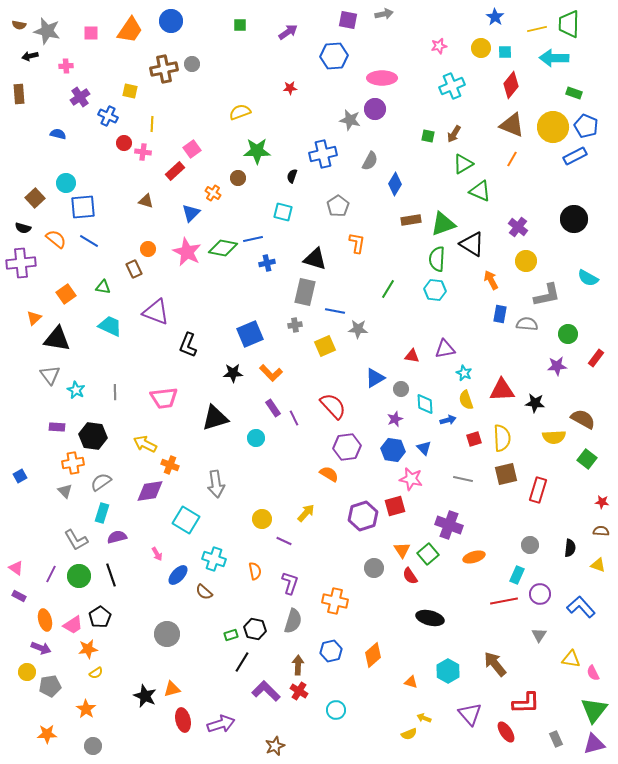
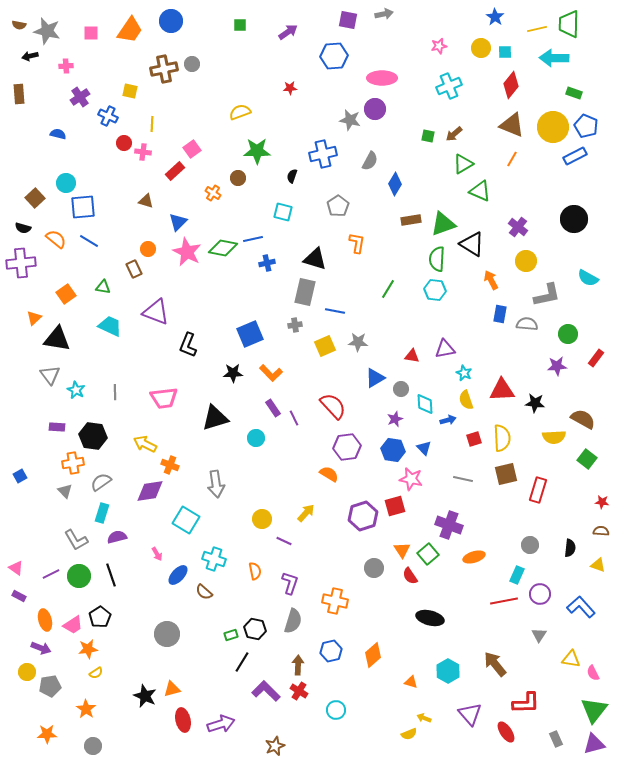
cyan cross at (452, 86): moved 3 px left
brown arrow at (454, 134): rotated 18 degrees clockwise
blue triangle at (191, 213): moved 13 px left, 9 px down
gray star at (358, 329): moved 13 px down
purple line at (51, 574): rotated 36 degrees clockwise
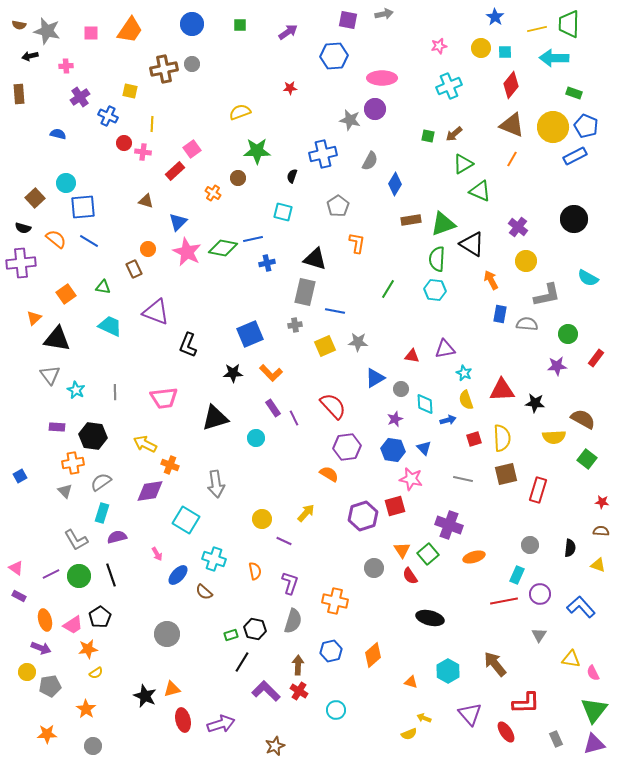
blue circle at (171, 21): moved 21 px right, 3 px down
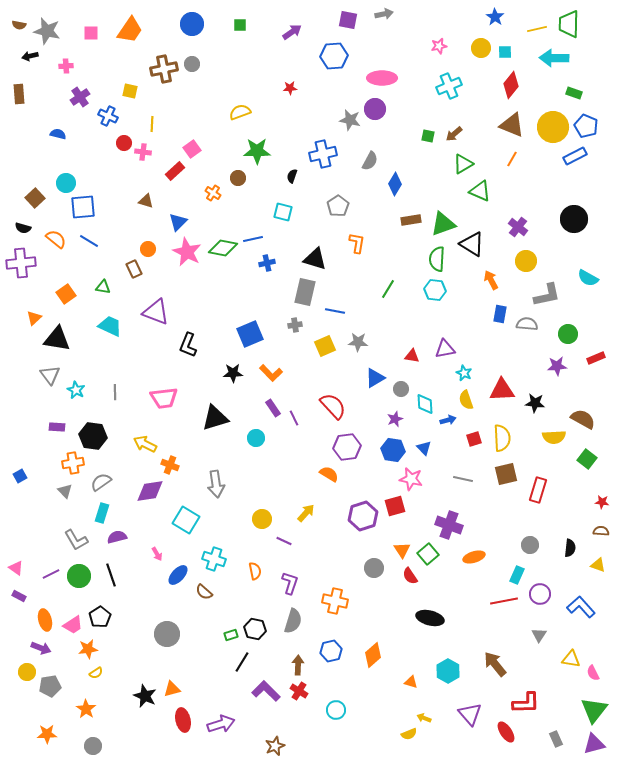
purple arrow at (288, 32): moved 4 px right
red rectangle at (596, 358): rotated 30 degrees clockwise
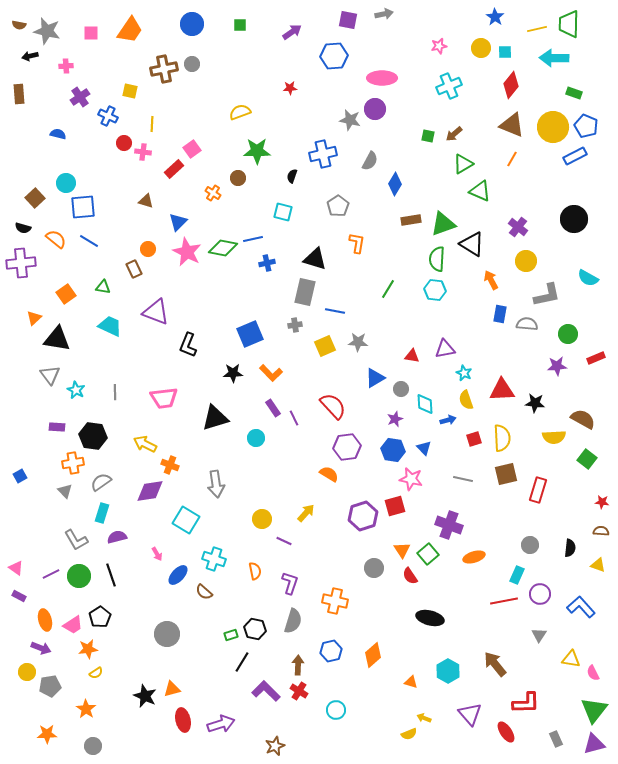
red rectangle at (175, 171): moved 1 px left, 2 px up
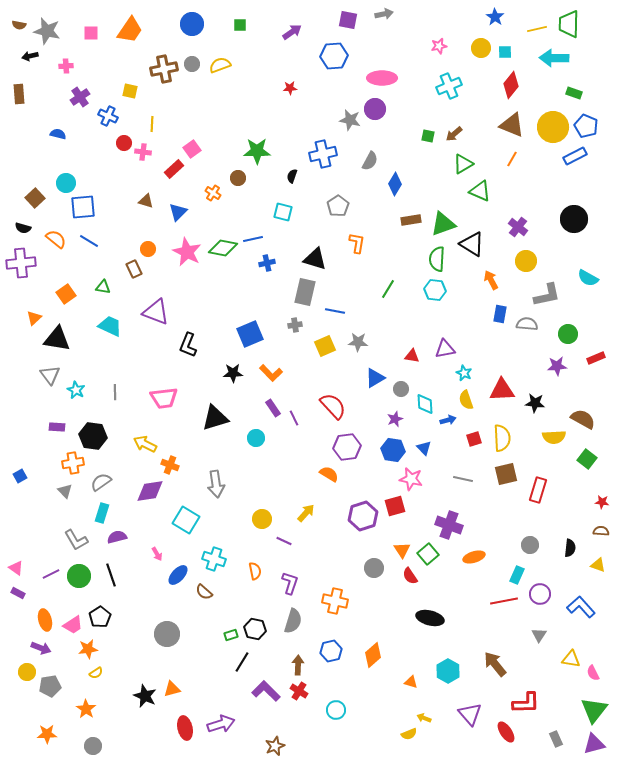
yellow semicircle at (240, 112): moved 20 px left, 47 px up
blue triangle at (178, 222): moved 10 px up
purple rectangle at (19, 596): moved 1 px left, 3 px up
red ellipse at (183, 720): moved 2 px right, 8 px down
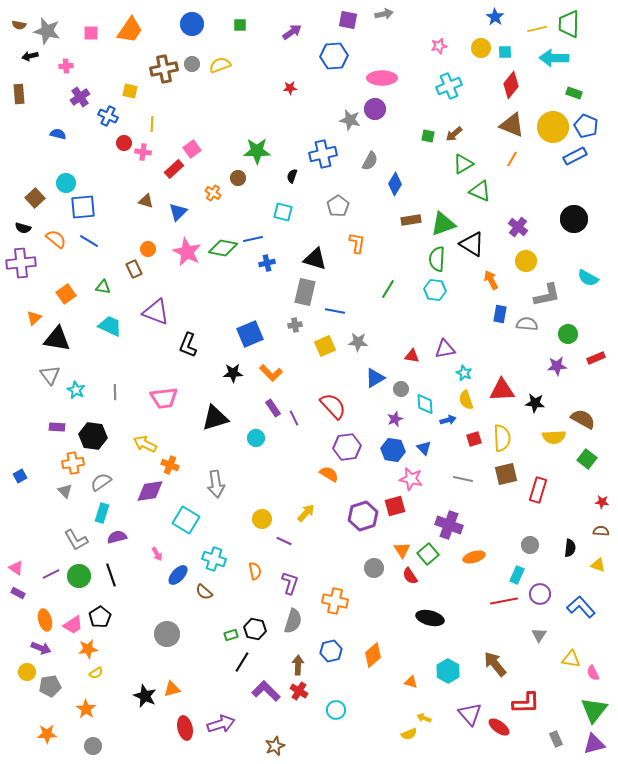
red ellipse at (506, 732): moved 7 px left, 5 px up; rotated 20 degrees counterclockwise
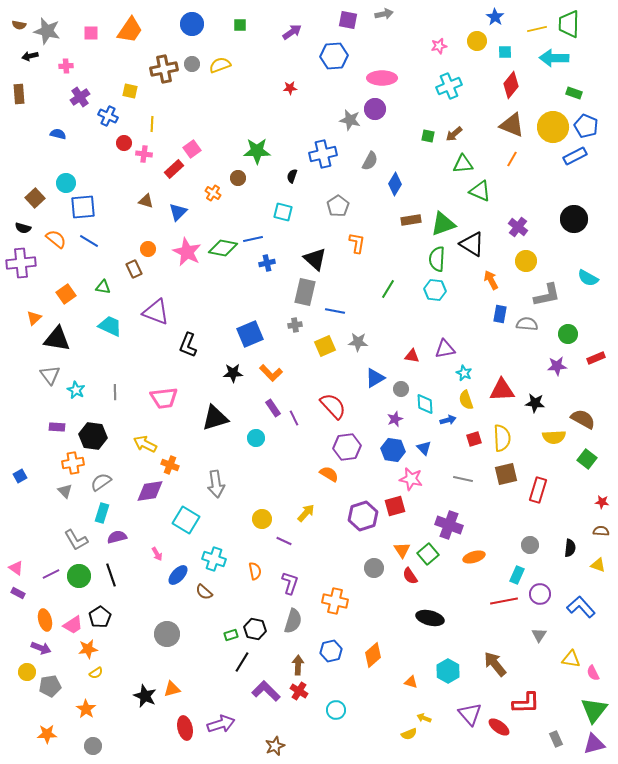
yellow circle at (481, 48): moved 4 px left, 7 px up
pink cross at (143, 152): moved 1 px right, 2 px down
green triangle at (463, 164): rotated 25 degrees clockwise
black triangle at (315, 259): rotated 25 degrees clockwise
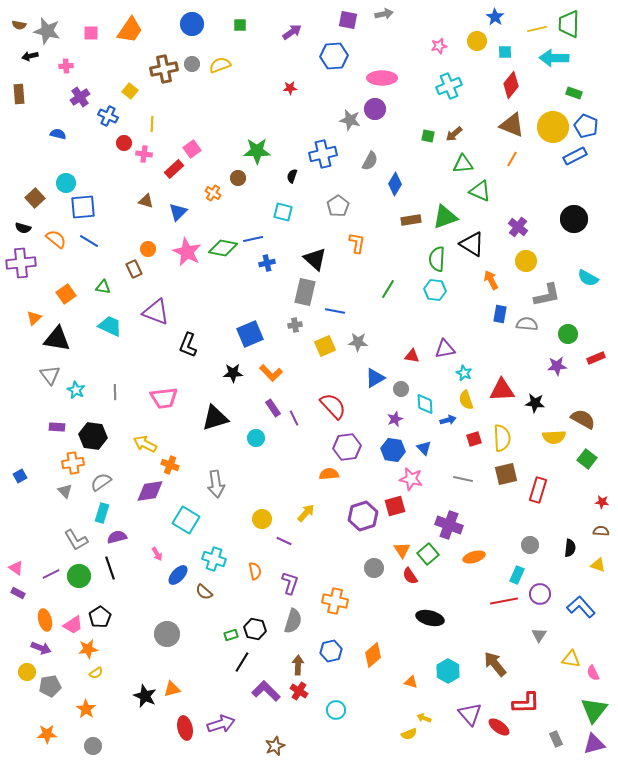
yellow square at (130, 91): rotated 28 degrees clockwise
green triangle at (443, 224): moved 2 px right, 7 px up
orange semicircle at (329, 474): rotated 36 degrees counterclockwise
black line at (111, 575): moved 1 px left, 7 px up
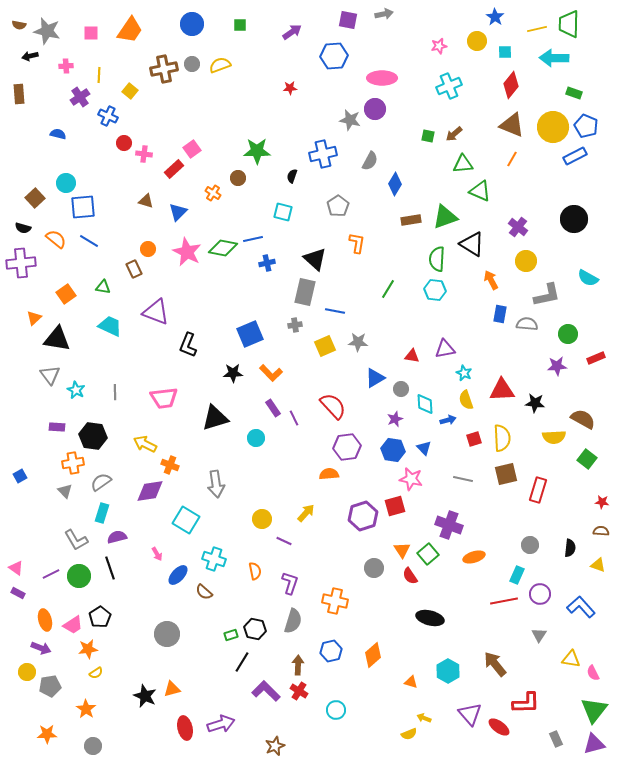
yellow line at (152, 124): moved 53 px left, 49 px up
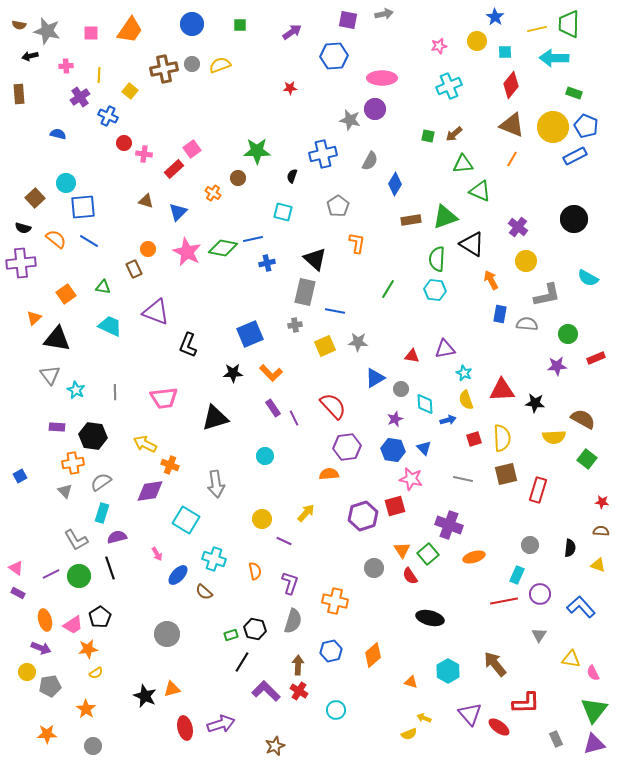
cyan circle at (256, 438): moved 9 px right, 18 px down
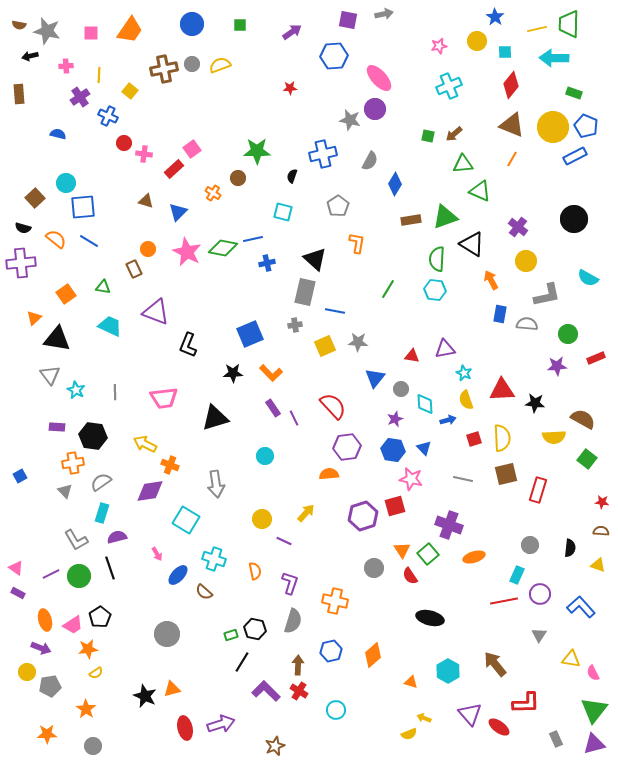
pink ellipse at (382, 78): moved 3 px left; rotated 48 degrees clockwise
blue triangle at (375, 378): rotated 20 degrees counterclockwise
